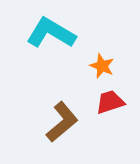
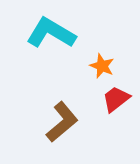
red trapezoid: moved 6 px right, 3 px up; rotated 20 degrees counterclockwise
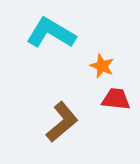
red trapezoid: rotated 44 degrees clockwise
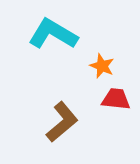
cyan L-shape: moved 2 px right, 1 px down
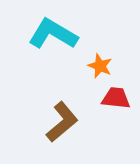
orange star: moved 2 px left
red trapezoid: moved 1 px up
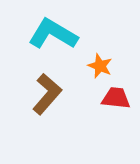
brown L-shape: moved 15 px left, 28 px up; rotated 9 degrees counterclockwise
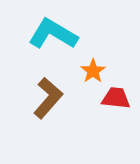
orange star: moved 7 px left, 5 px down; rotated 15 degrees clockwise
brown L-shape: moved 1 px right, 4 px down
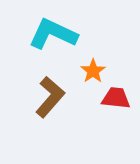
cyan L-shape: rotated 6 degrees counterclockwise
brown L-shape: moved 2 px right, 1 px up
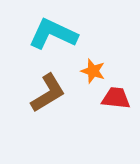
orange star: rotated 20 degrees counterclockwise
brown L-shape: moved 2 px left, 4 px up; rotated 18 degrees clockwise
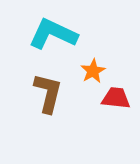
orange star: rotated 25 degrees clockwise
brown L-shape: rotated 45 degrees counterclockwise
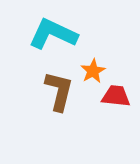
brown L-shape: moved 11 px right, 2 px up
red trapezoid: moved 2 px up
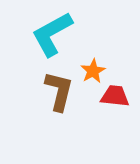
cyan L-shape: moved 1 px left; rotated 54 degrees counterclockwise
red trapezoid: moved 1 px left
